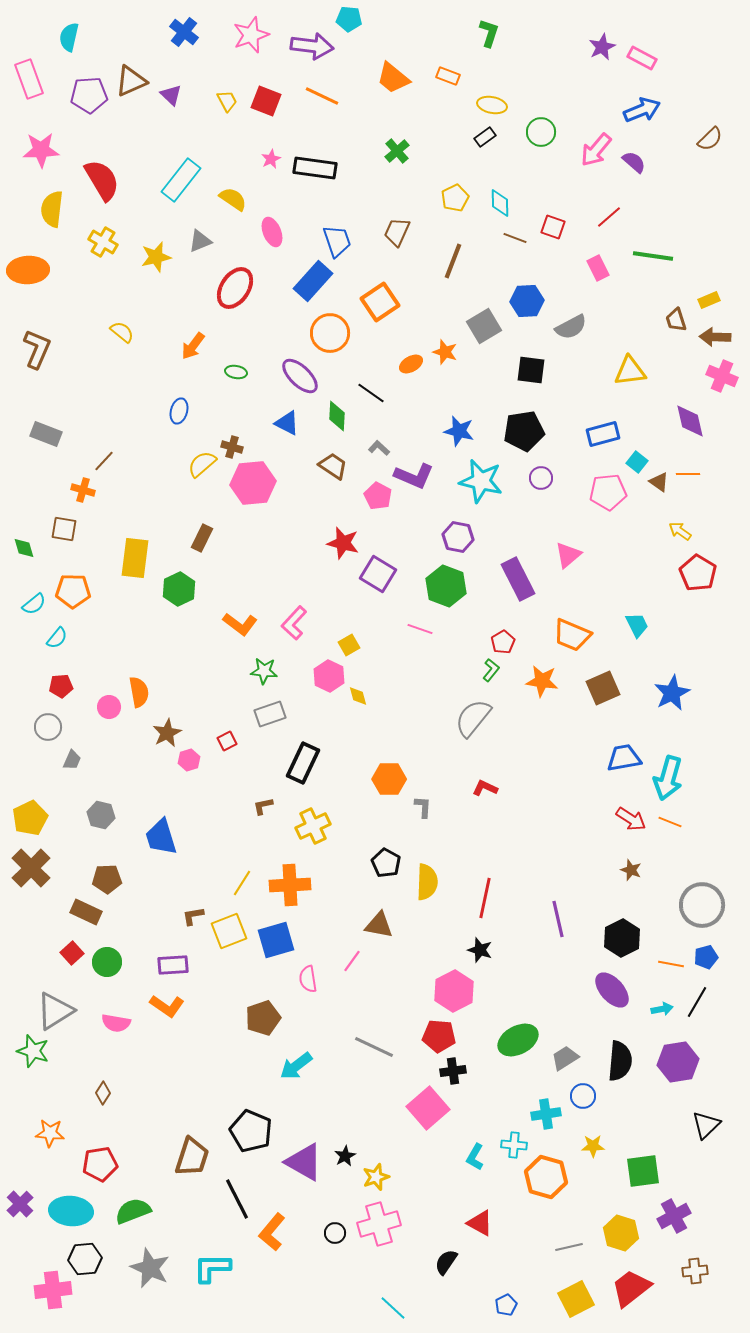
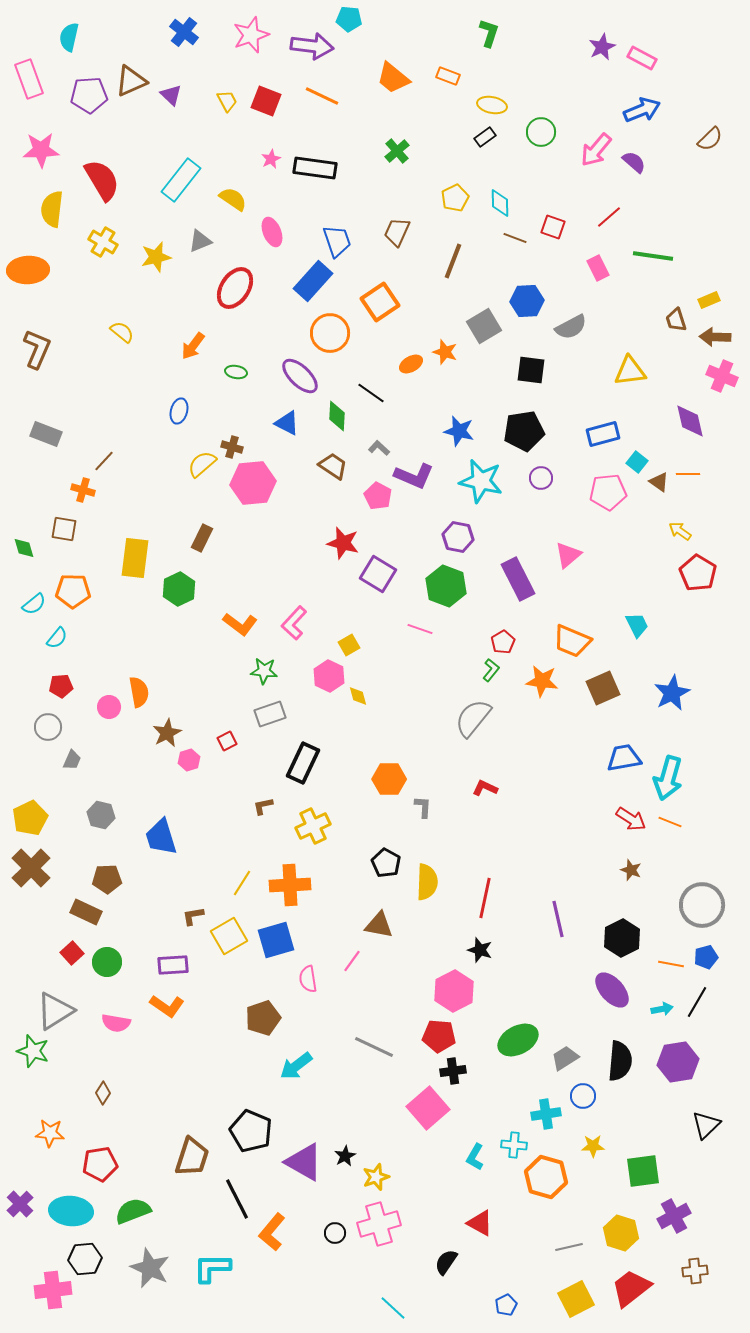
orange trapezoid at (572, 635): moved 6 px down
yellow square at (229, 931): moved 5 px down; rotated 9 degrees counterclockwise
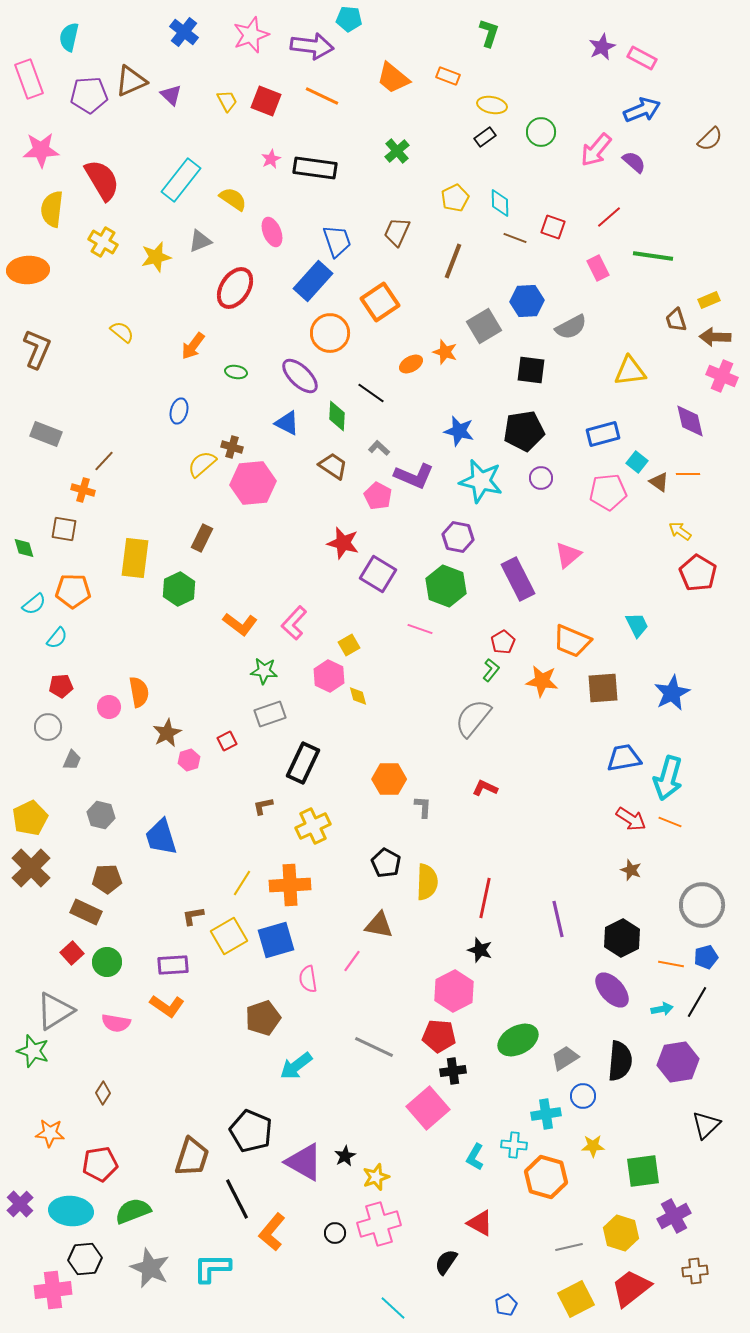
brown square at (603, 688): rotated 20 degrees clockwise
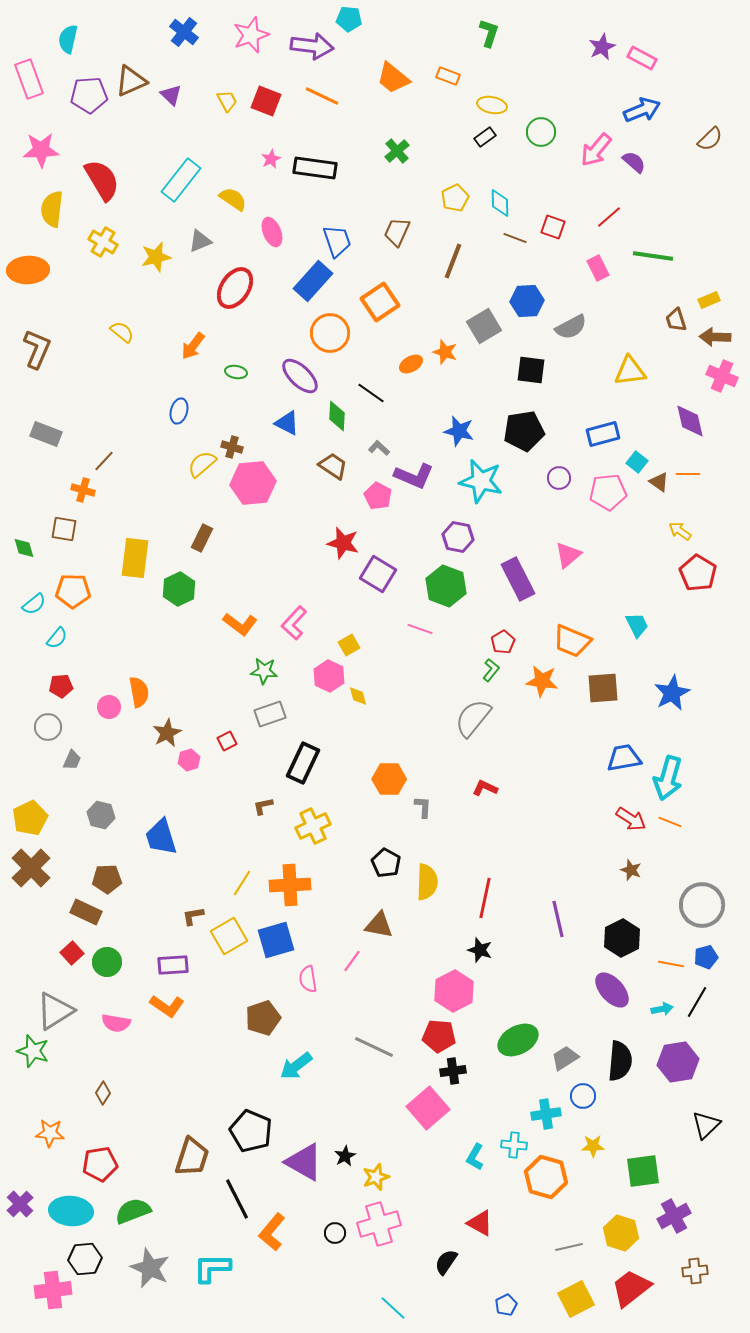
cyan semicircle at (69, 37): moved 1 px left, 2 px down
purple circle at (541, 478): moved 18 px right
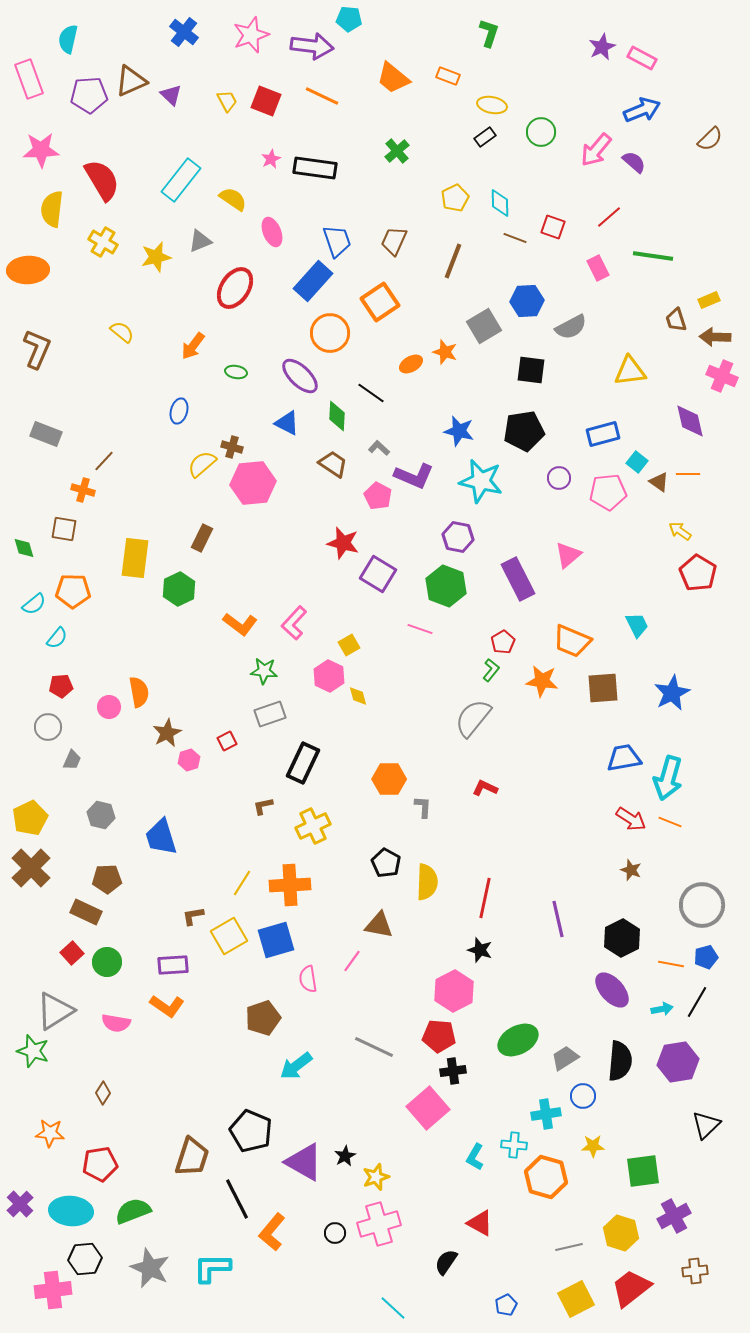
brown trapezoid at (397, 232): moved 3 px left, 9 px down
brown trapezoid at (333, 466): moved 2 px up
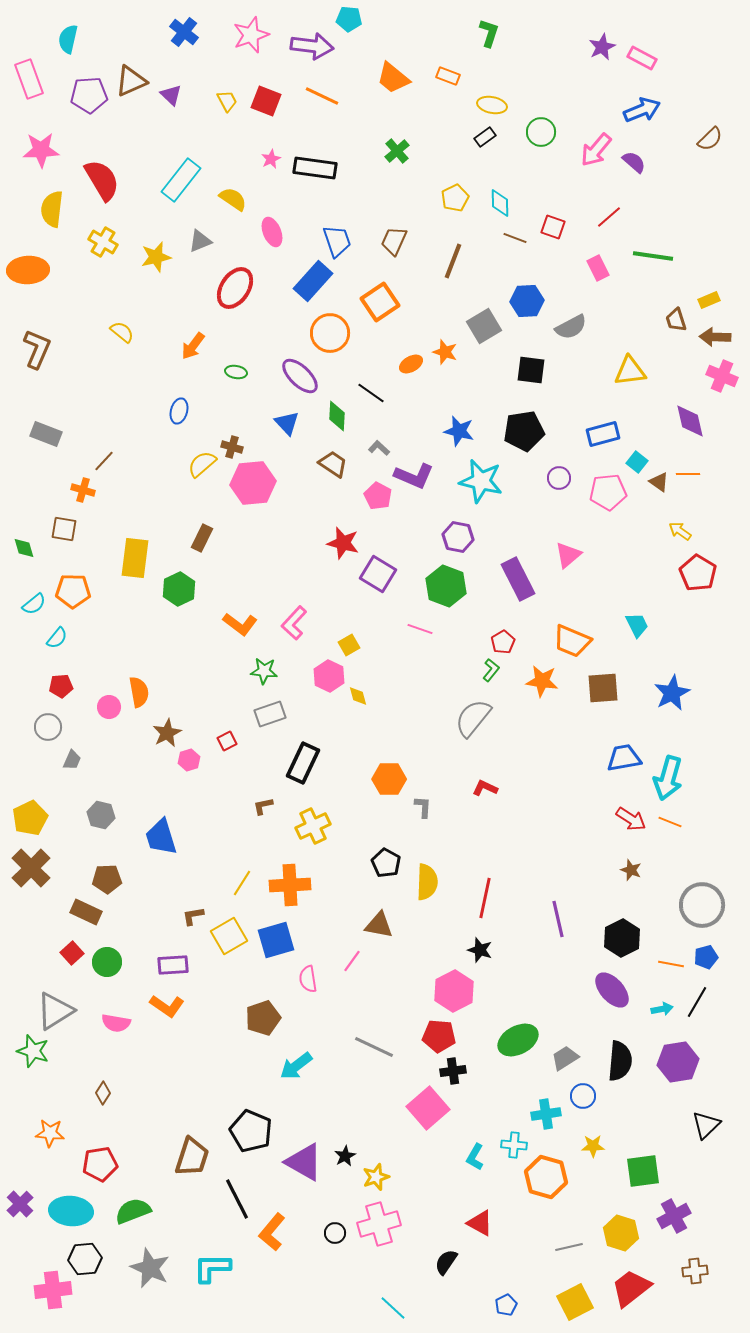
blue triangle at (287, 423): rotated 20 degrees clockwise
yellow square at (576, 1299): moved 1 px left, 3 px down
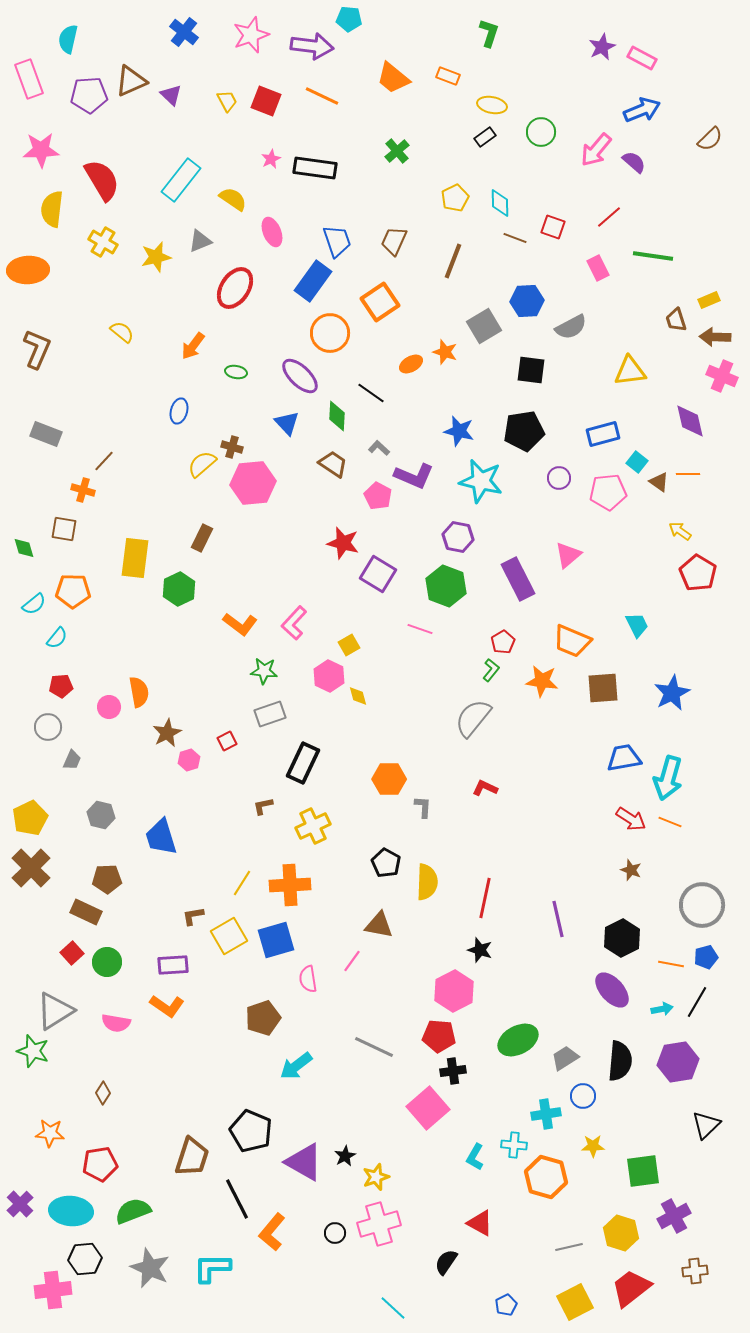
blue rectangle at (313, 281): rotated 6 degrees counterclockwise
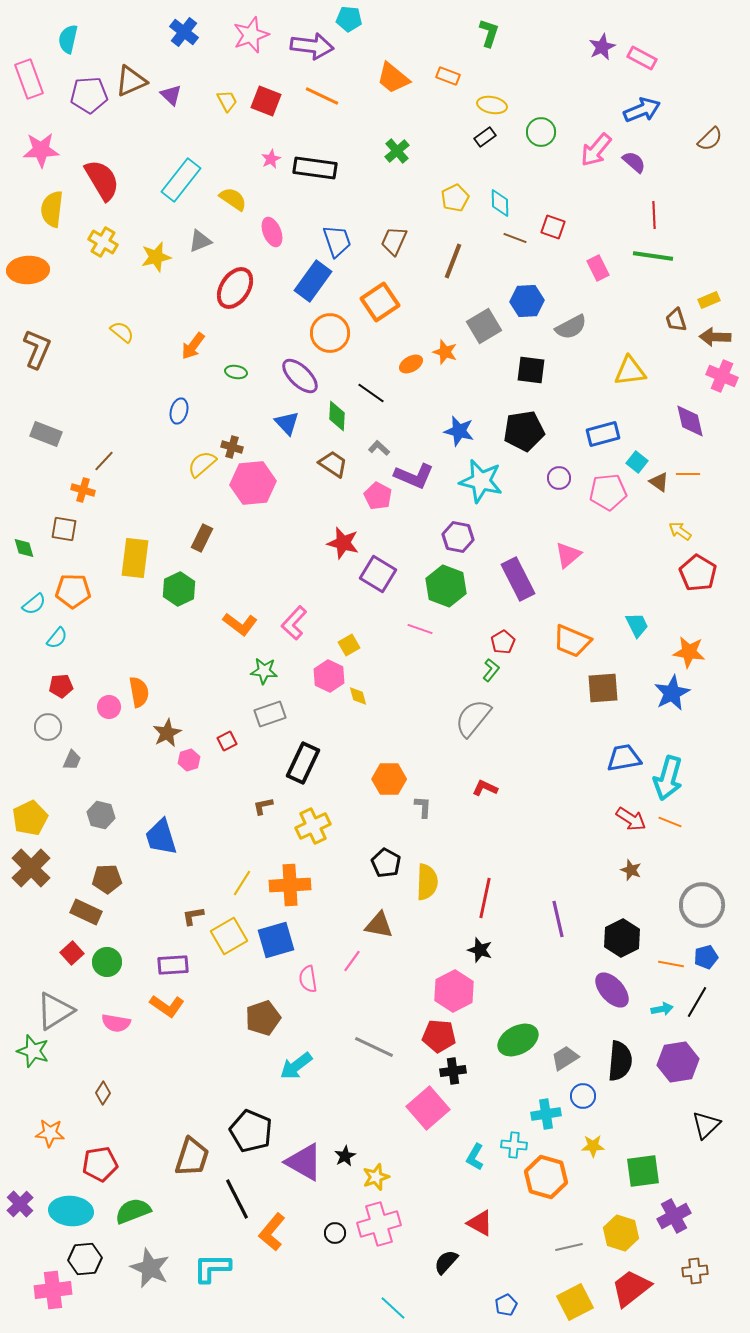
red line at (609, 217): moved 45 px right, 2 px up; rotated 52 degrees counterclockwise
orange star at (542, 681): moved 147 px right, 29 px up
black semicircle at (446, 1262): rotated 8 degrees clockwise
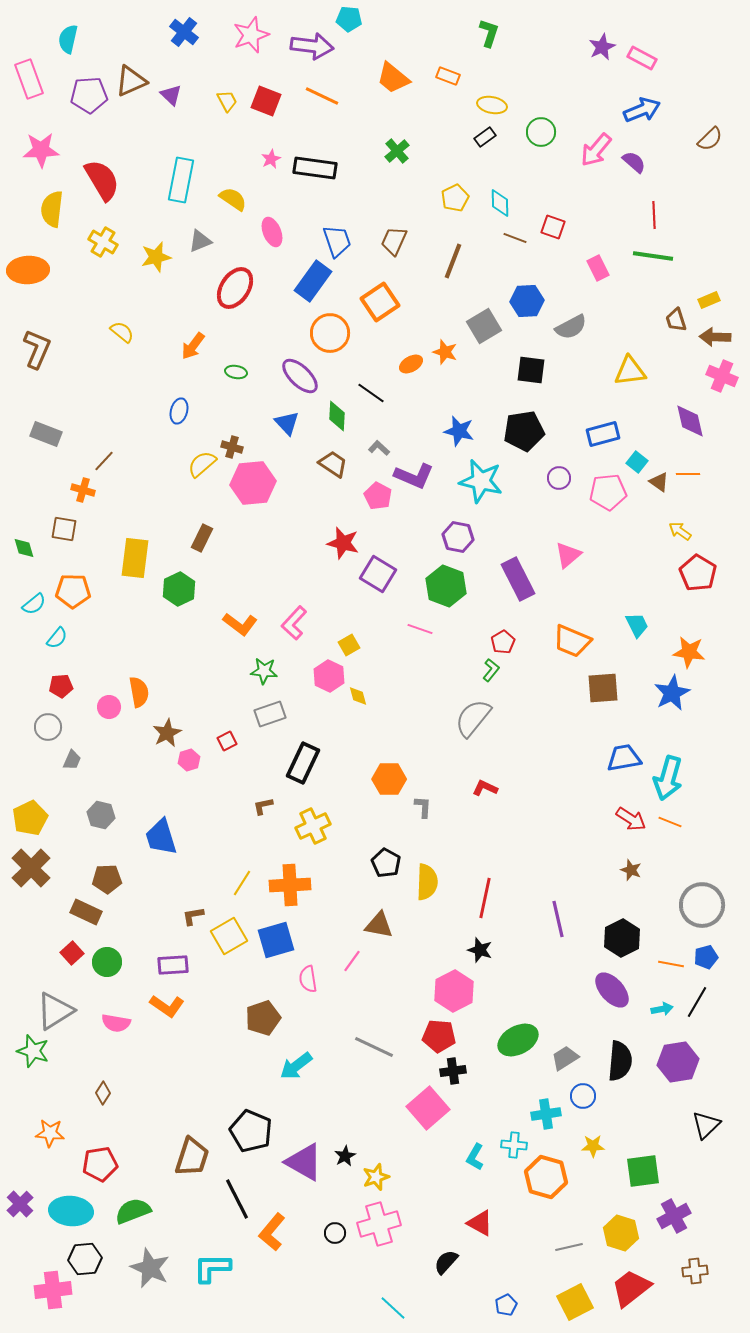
cyan rectangle at (181, 180): rotated 27 degrees counterclockwise
